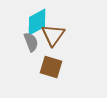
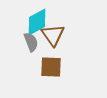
brown triangle: rotated 10 degrees counterclockwise
brown square: rotated 15 degrees counterclockwise
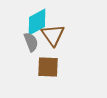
brown square: moved 3 px left
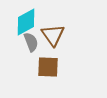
cyan diamond: moved 11 px left
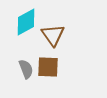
gray semicircle: moved 5 px left, 27 px down
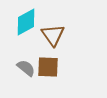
gray semicircle: moved 1 px up; rotated 30 degrees counterclockwise
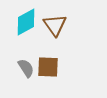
brown triangle: moved 2 px right, 10 px up
gray semicircle: rotated 18 degrees clockwise
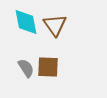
cyan diamond: rotated 72 degrees counterclockwise
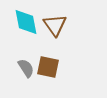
brown square: rotated 10 degrees clockwise
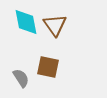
gray semicircle: moved 5 px left, 10 px down
